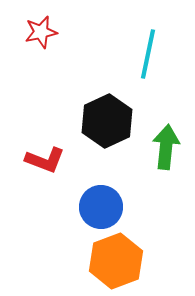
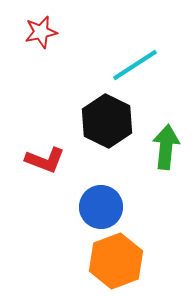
cyan line: moved 13 px left, 11 px down; rotated 45 degrees clockwise
black hexagon: rotated 9 degrees counterclockwise
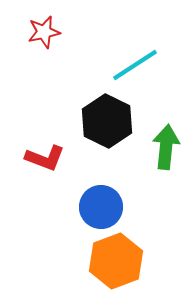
red star: moved 3 px right
red L-shape: moved 2 px up
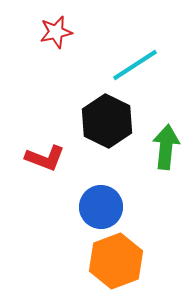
red star: moved 12 px right
